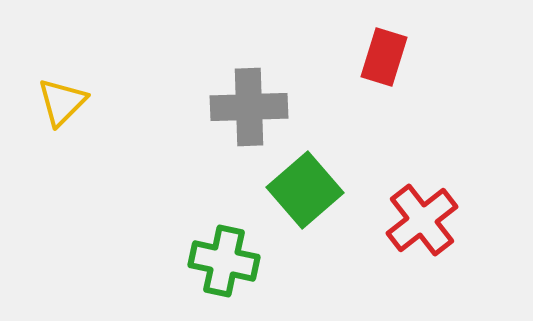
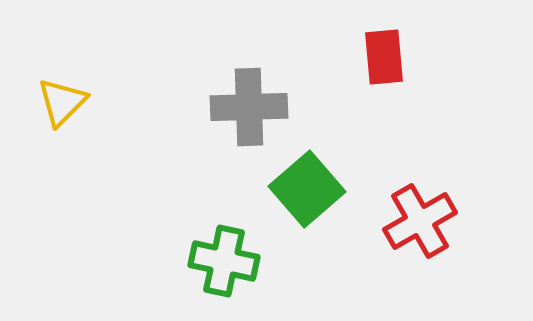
red rectangle: rotated 22 degrees counterclockwise
green square: moved 2 px right, 1 px up
red cross: moved 2 px left, 1 px down; rotated 8 degrees clockwise
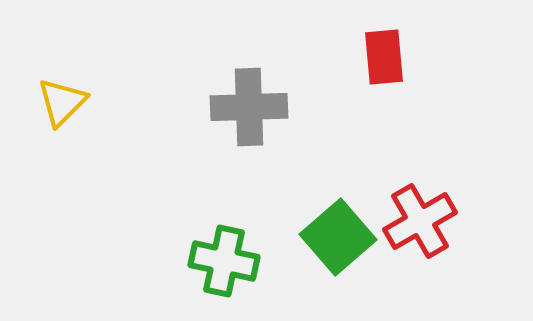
green square: moved 31 px right, 48 px down
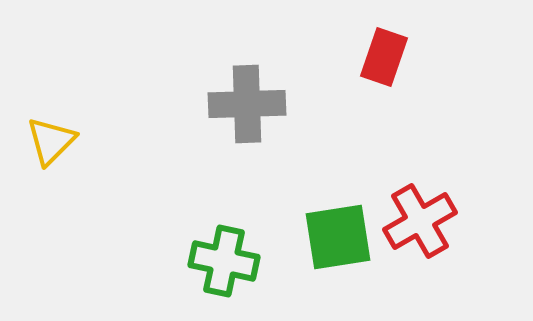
red rectangle: rotated 24 degrees clockwise
yellow triangle: moved 11 px left, 39 px down
gray cross: moved 2 px left, 3 px up
green square: rotated 32 degrees clockwise
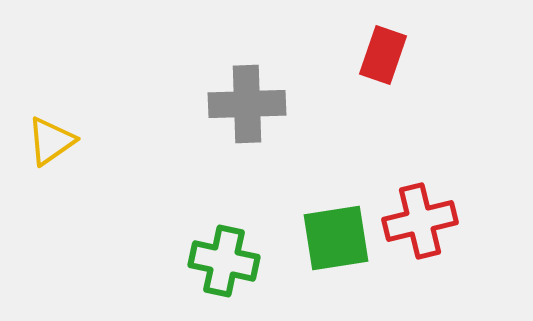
red rectangle: moved 1 px left, 2 px up
yellow triangle: rotated 10 degrees clockwise
red cross: rotated 16 degrees clockwise
green square: moved 2 px left, 1 px down
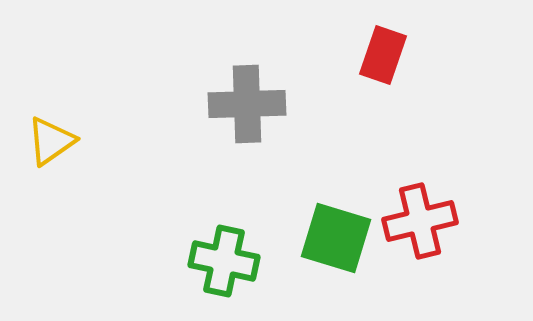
green square: rotated 26 degrees clockwise
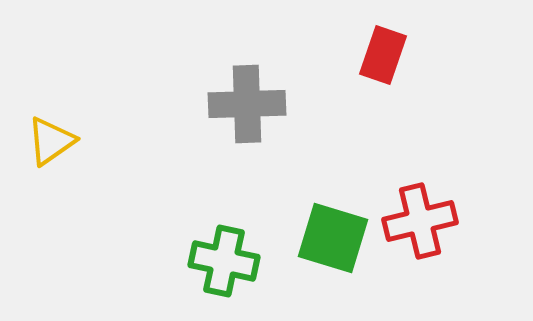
green square: moved 3 px left
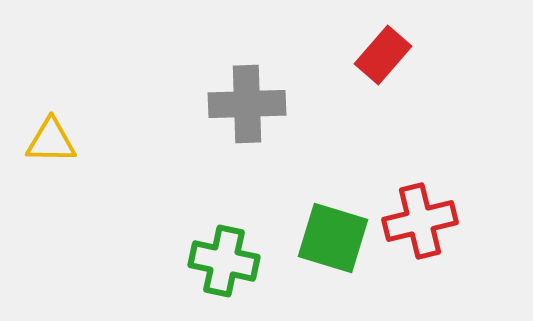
red rectangle: rotated 22 degrees clockwise
yellow triangle: rotated 36 degrees clockwise
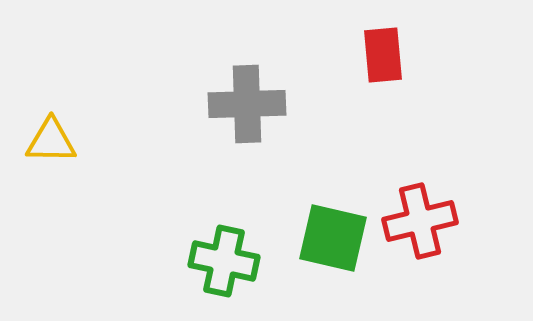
red rectangle: rotated 46 degrees counterclockwise
green square: rotated 4 degrees counterclockwise
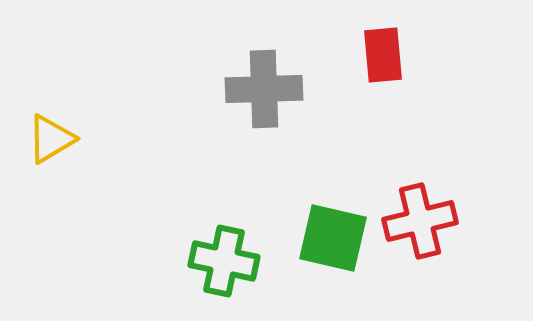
gray cross: moved 17 px right, 15 px up
yellow triangle: moved 2 px up; rotated 32 degrees counterclockwise
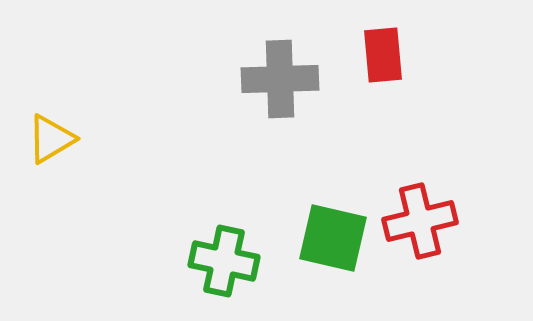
gray cross: moved 16 px right, 10 px up
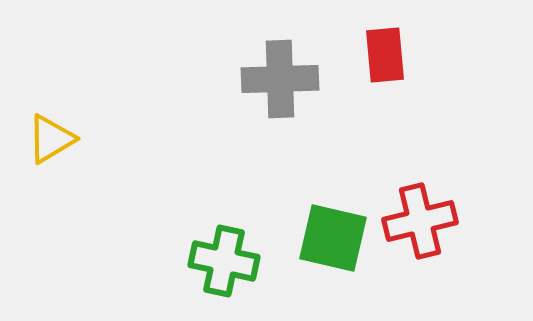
red rectangle: moved 2 px right
